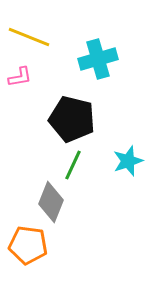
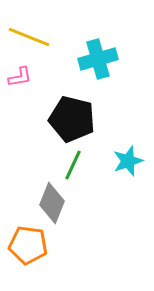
gray diamond: moved 1 px right, 1 px down
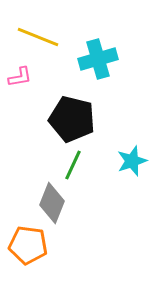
yellow line: moved 9 px right
cyan star: moved 4 px right
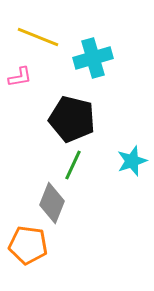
cyan cross: moved 5 px left, 1 px up
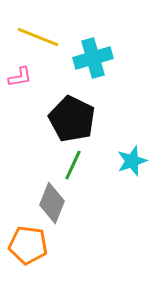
black pentagon: rotated 12 degrees clockwise
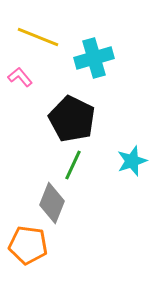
cyan cross: moved 1 px right
pink L-shape: rotated 120 degrees counterclockwise
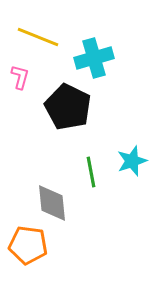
pink L-shape: rotated 55 degrees clockwise
black pentagon: moved 4 px left, 12 px up
green line: moved 18 px right, 7 px down; rotated 36 degrees counterclockwise
gray diamond: rotated 27 degrees counterclockwise
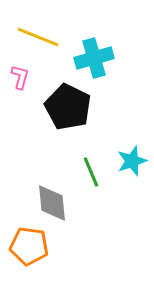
green line: rotated 12 degrees counterclockwise
orange pentagon: moved 1 px right, 1 px down
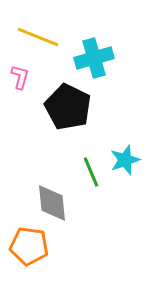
cyan star: moved 7 px left, 1 px up
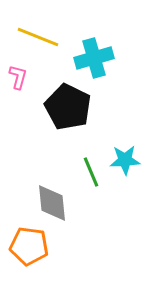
pink L-shape: moved 2 px left
cyan star: rotated 16 degrees clockwise
